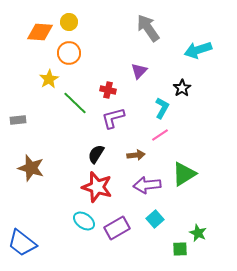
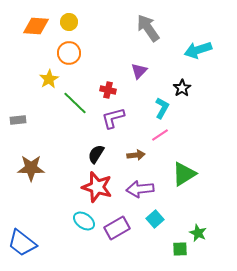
orange diamond: moved 4 px left, 6 px up
brown star: rotated 16 degrees counterclockwise
purple arrow: moved 7 px left, 4 px down
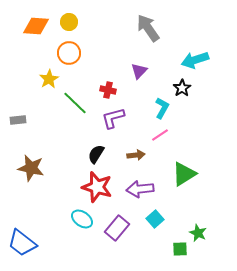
cyan arrow: moved 3 px left, 10 px down
brown star: rotated 12 degrees clockwise
cyan ellipse: moved 2 px left, 2 px up
purple rectangle: rotated 20 degrees counterclockwise
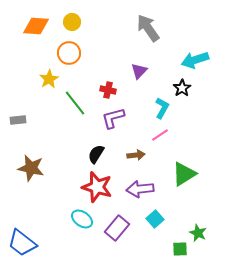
yellow circle: moved 3 px right
green line: rotated 8 degrees clockwise
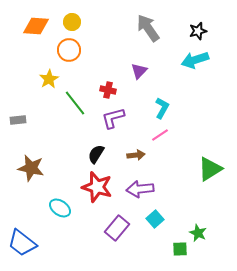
orange circle: moved 3 px up
black star: moved 16 px right, 57 px up; rotated 18 degrees clockwise
green triangle: moved 26 px right, 5 px up
cyan ellipse: moved 22 px left, 11 px up
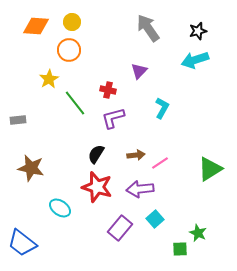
pink line: moved 28 px down
purple rectangle: moved 3 px right
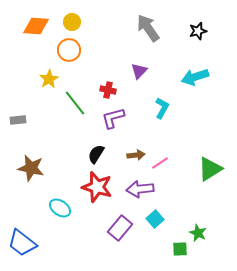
cyan arrow: moved 17 px down
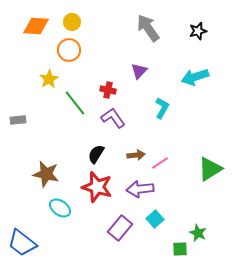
purple L-shape: rotated 70 degrees clockwise
brown star: moved 15 px right, 6 px down
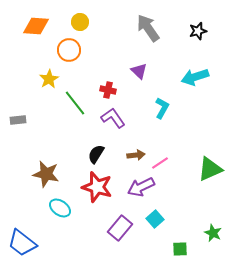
yellow circle: moved 8 px right
purple triangle: rotated 30 degrees counterclockwise
green triangle: rotated 8 degrees clockwise
purple arrow: moved 1 px right, 2 px up; rotated 20 degrees counterclockwise
green star: moved 15 px right
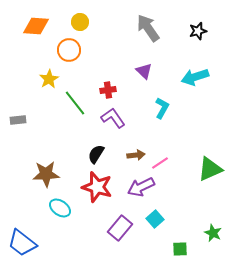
purple triangle: moved 5 px right
red cross: rotated 21 degrees counterclockwise
brown star: rotated 16 degrees counterclockwise
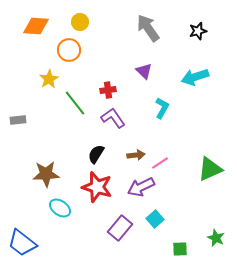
green star: moved 3 px right, 5 px down
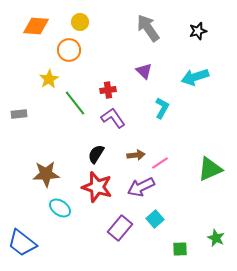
gray rectangle: moved 1 px right, 6 px up
